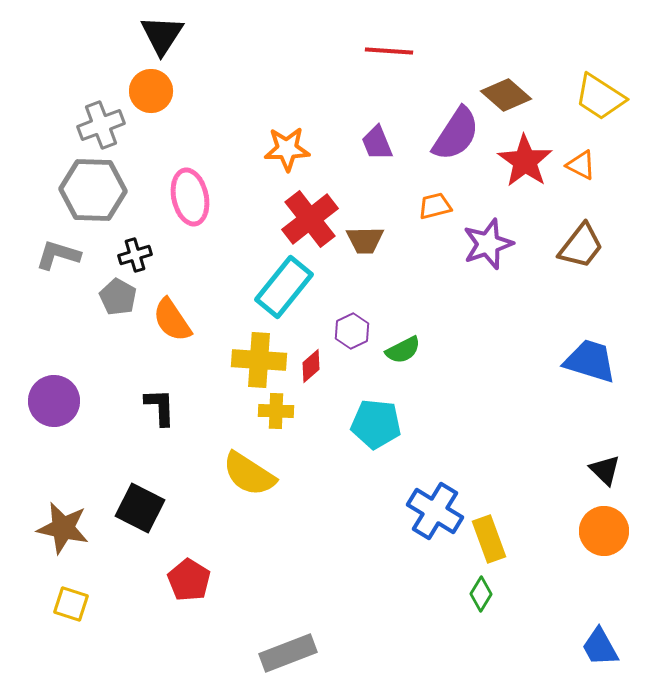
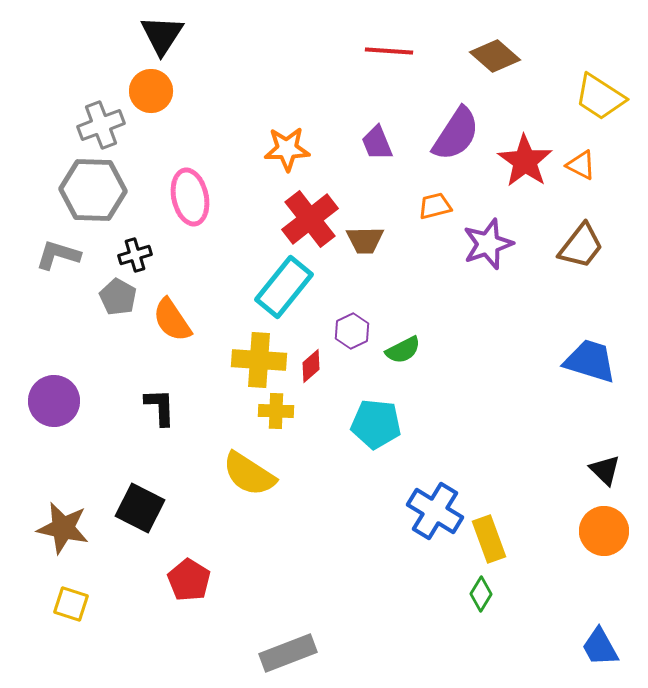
brown diamond at (506, 95): moved 11 px left, 39 px up
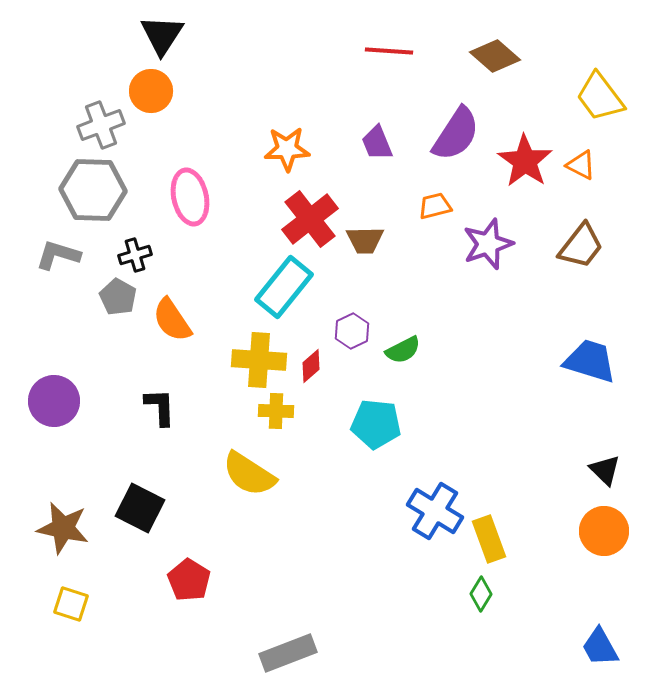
yellow trapezoid at (600, 97): rotated 20 degrees clockwise
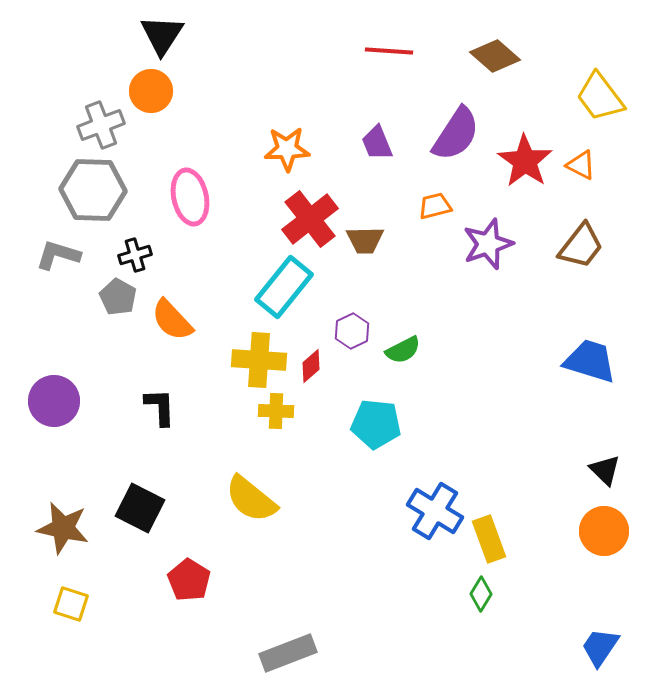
orange semicircle at (172, 320): rotated 9 degrees counterclockwise
yellow semicircle at (249, 474): moved 2 px right, 25 px down; rotated 6 degrees clockwise
blue trapezoid at (600, 647): rotated 63 degrees clockwise
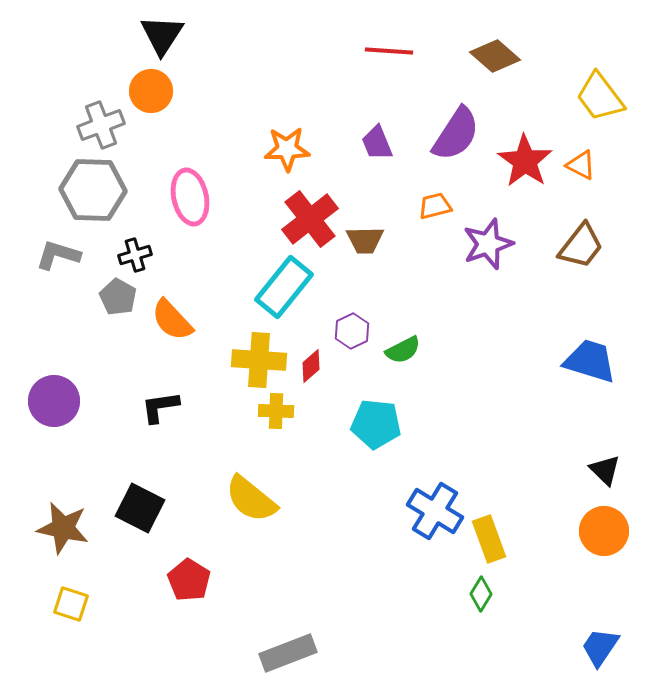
black L-shape at (160, 407): rotated 96 degrees counterclockwise
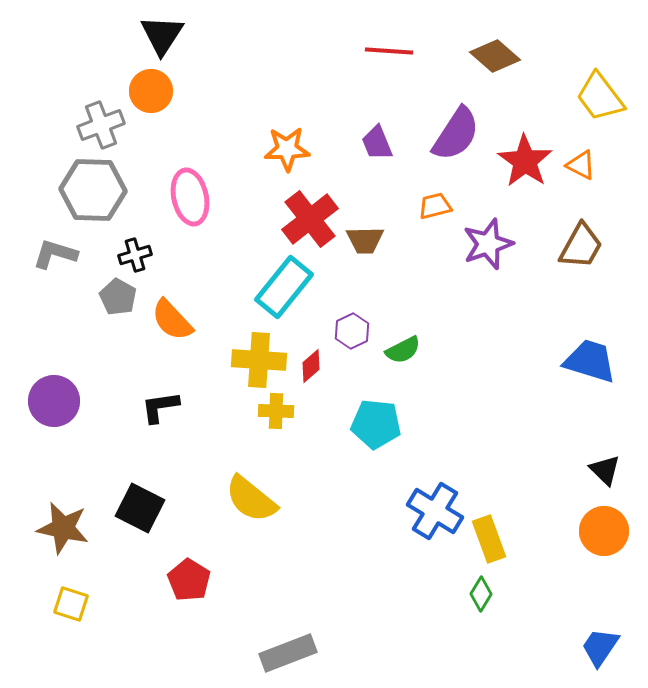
brown trapezoid at (581, 246): rotated 9 degrees counterclockwise
gray L-shape at (58, 255): moved 3 px left, 1 px up
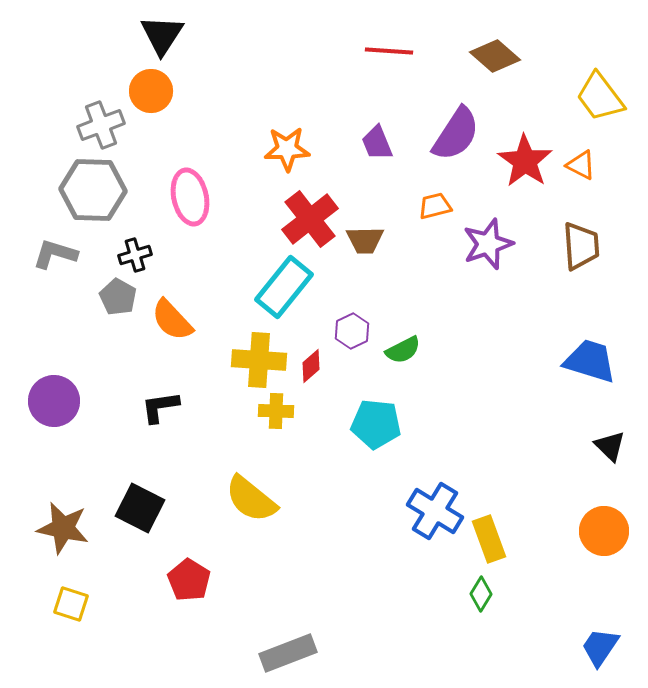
brown trapezoid at (581, 246): rotated 33 degrees counterclockwise
black triangle at (605, 470): moved 5 px right, 24 px up
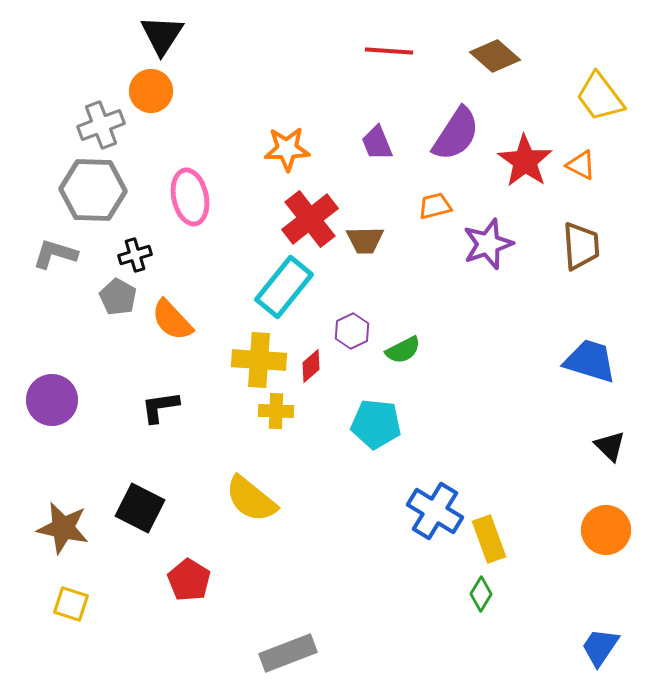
purple circle at (54, 401): moved 2 px left, 1 px up
orange circle at (604, 531): moved 2 px right, 1 px up
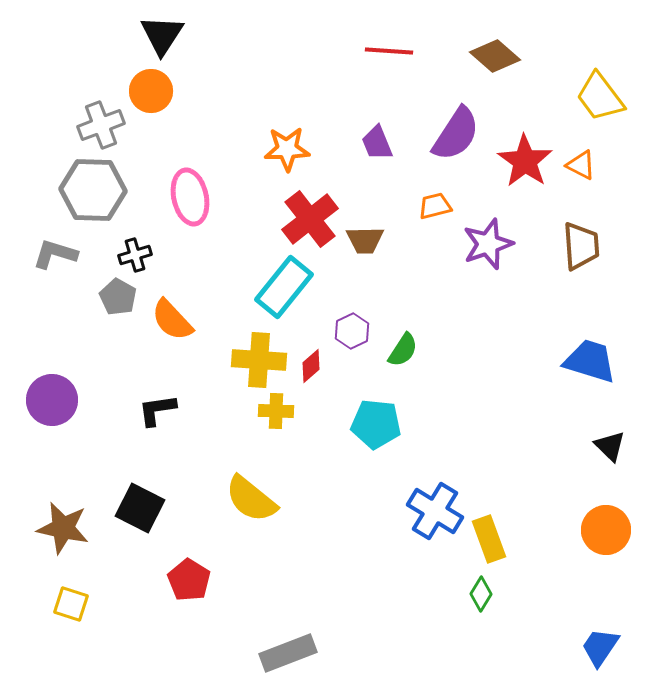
green semicircle at (403, 350): rotated 30 degrees counterclockwise
black L-shape at (160, 407): moved 3 px left, 3 px down
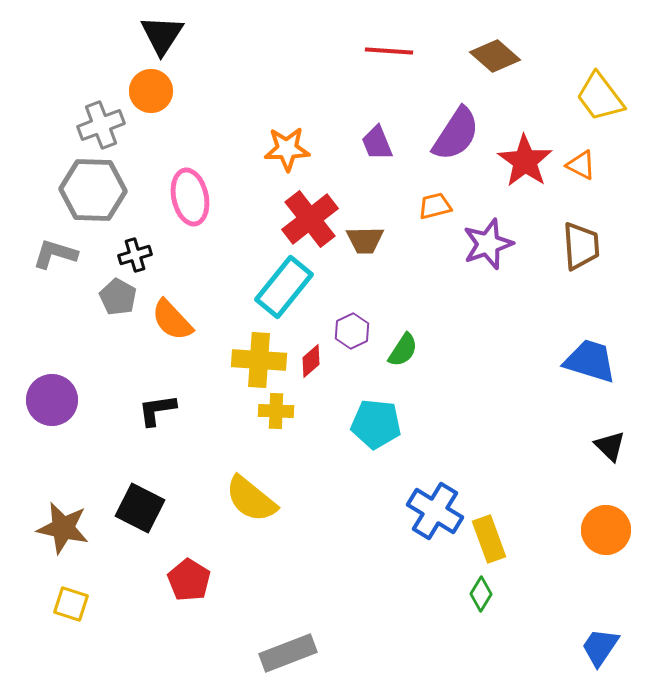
red diamond at (311, 366): moved 5 px up
